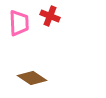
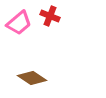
pink trapezoid: rotated 52 degrees clockwise
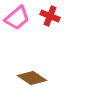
pink trapezoid: moved 2 px left, 5 px up
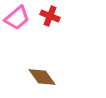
brown diamond: moved 10 px right, 1 px up; rotated 20 degrees clockwise
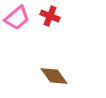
brown diamond: moved 12 px right, 1 px up
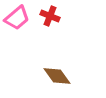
brown diamond: moved 3 px right
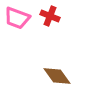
pink trapezoid: rotated 60 degrees clockwise
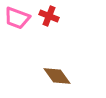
red cross: moved 1 px left
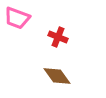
red cross: moved 9 px right, 21 px down
